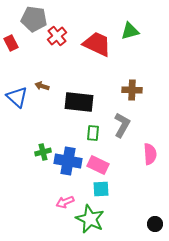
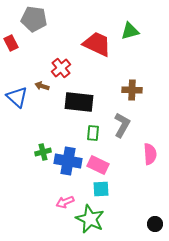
red cross: moved 4 px right, 32 px down
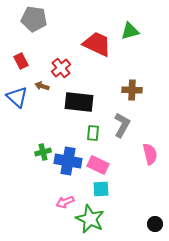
red rectangle: moved 10 px right, 18 px down
pink semicircle: rotated 10 degrees counterclockwise
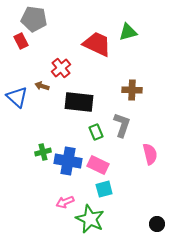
green triangle: moved 2 px left, 1 px down
red rectangle: moved 20 px up
gray L-shape: rotated 10 degrees counterclockwise
green rectangle: moved 3 px right, 1 px up; rotated 28 degrees counterclockwise
cyan square: moved 3 px right; rotated 12 degrees counterclockwise
black circle: moved 2 px right
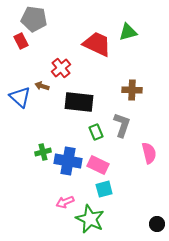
blue triangle: moved 3 px right
pink semicircle: moved 1 px left, 1 px up
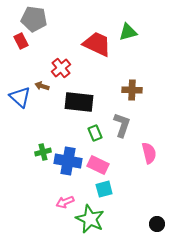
green rectangle: moved 1 px left, 1 px down
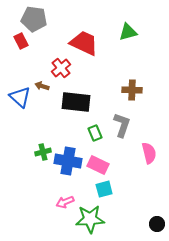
red trapezoid: moved 13 px left, 1 px up
black rectangle: moved 3 px left
green star: rotated 28 degrees counterclockwise
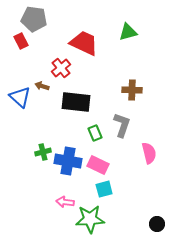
pink arrow: rotated 30 degrees clockwise
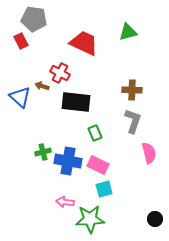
red cross: moved 1 px left, 5 px down; rotated 24 degrees counterclockwise
gray L-shape: moved 11 px right, 4 px up
black circle: moved 2 px left, 5 px up
